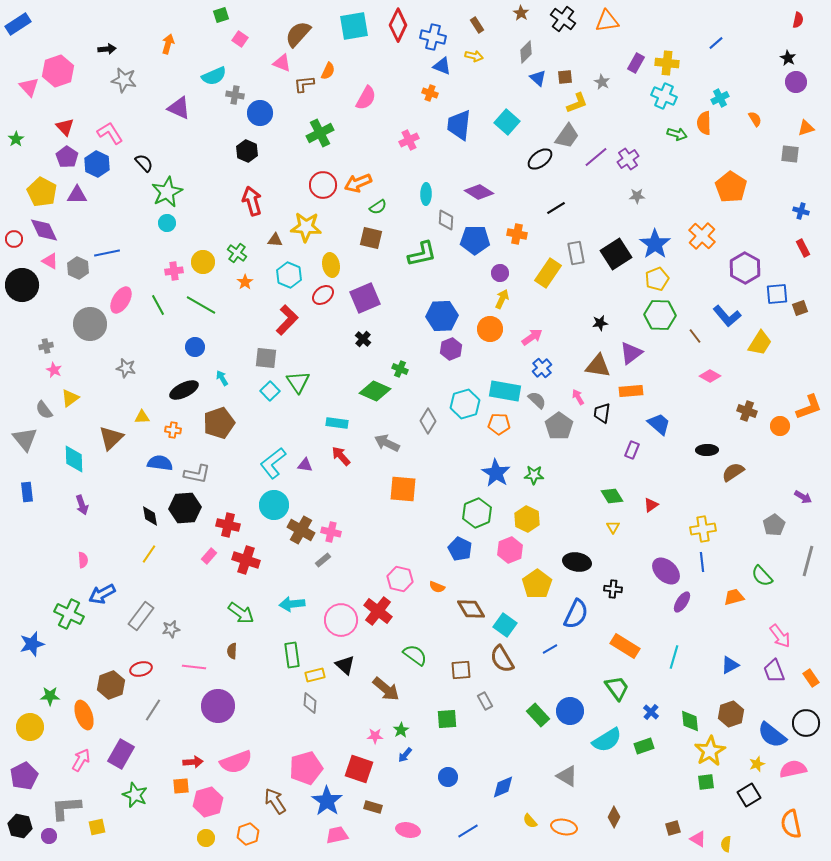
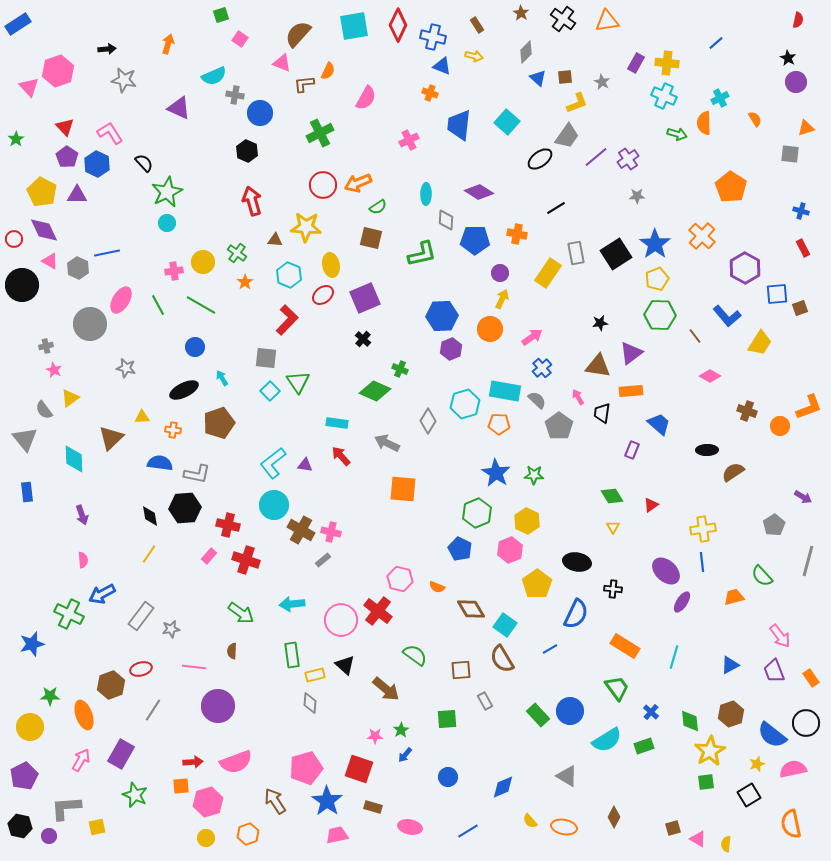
purple arrow at (82, 505): moved 10 px down
yellow hexagon at (527, 519): moved 2 px down
pink ellipse at (408, 830): moved 2 px right, 3 px up
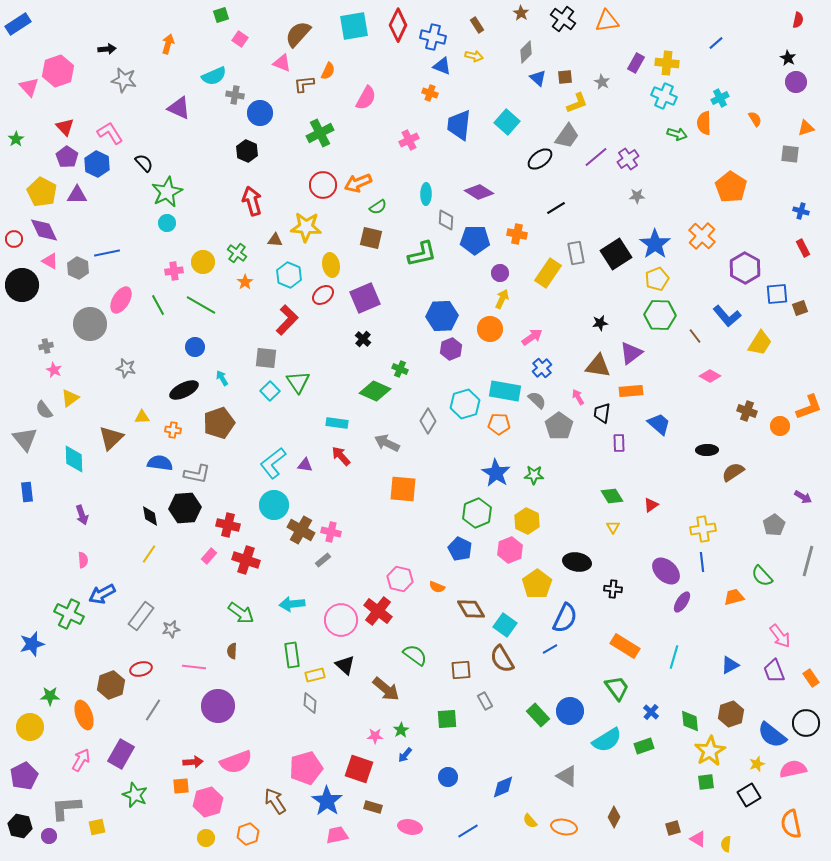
purple rectangle at (632, 450): moved 13 px left, 7 px up; rotated 24 degrees counterclockwise
blue semicircle at (576, 614): moved 11 px left, 4 px down
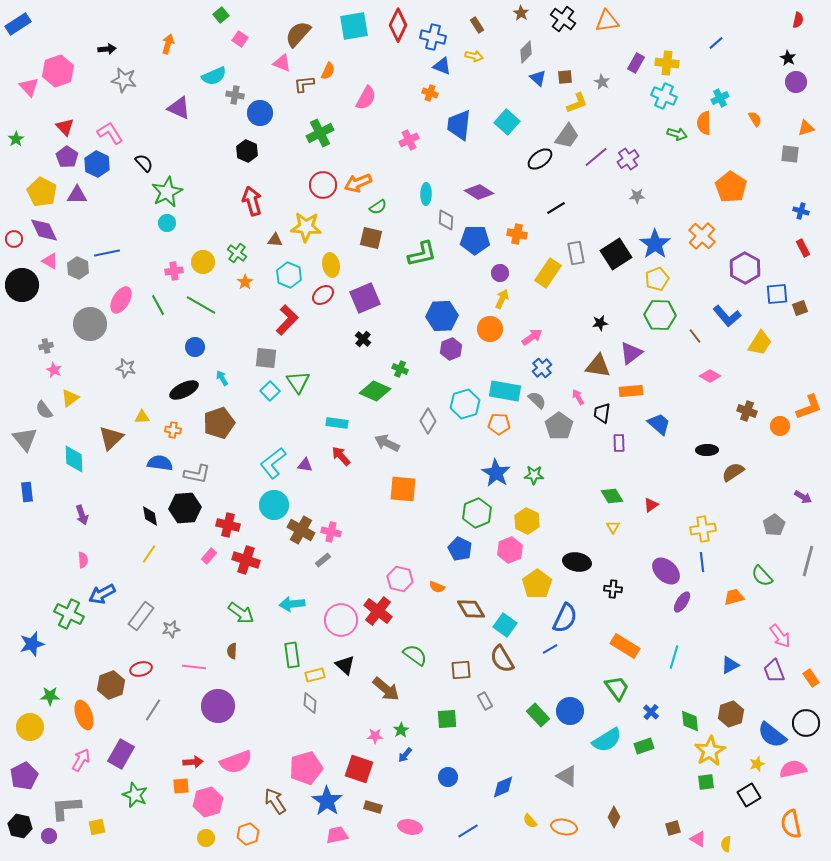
green square at (221, 15): rotated 21 degrees counterclockwise
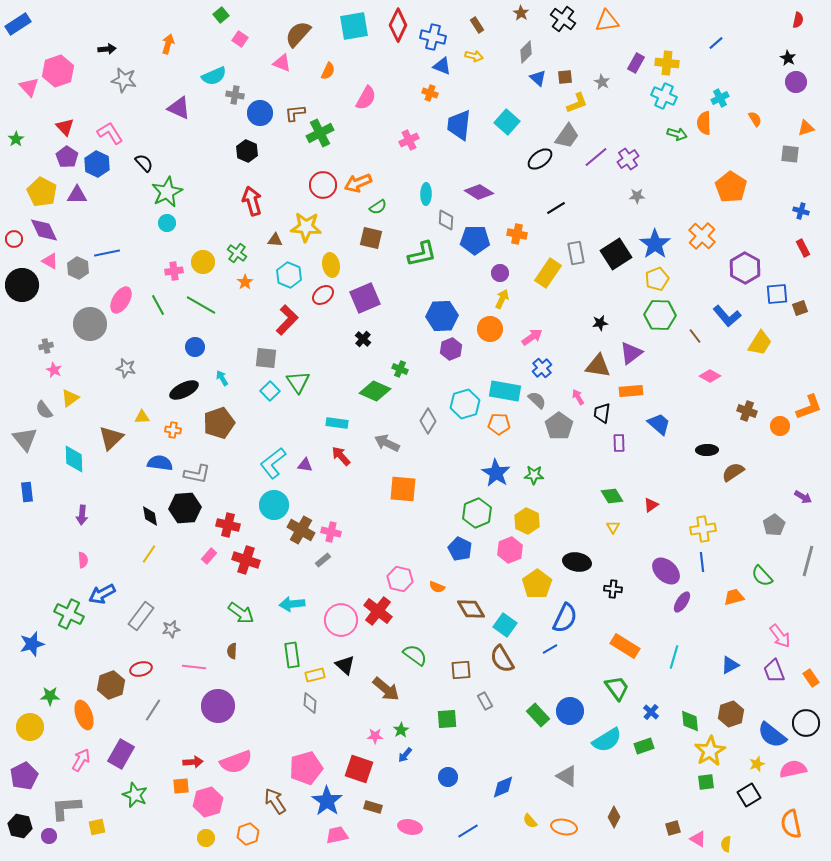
brown L-shape at (304, 84): moved 9 px left, 29 px down
purple arrow at (82, 515): rotated 24 degrees clockwise
